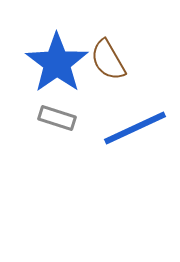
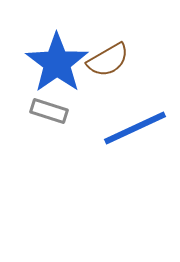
brown semicircle: rotated 90 degrees counterclockwise
gray rectangle: moved 8 px left, 7 px up
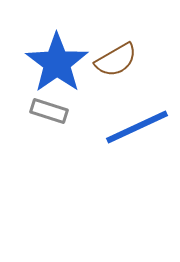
brown semicircle: moved 8 px right
blue line: moved 2 px right, 1 px up
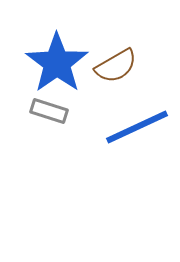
brown semicircle: moved 6 px down
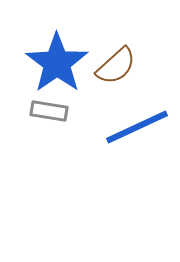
brown semicircle: rotated 12 degrees counterclockwise
gray rectangle: rotated 9 degrees counterclockwise
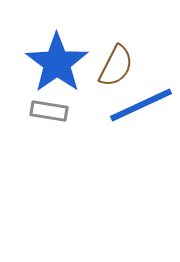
brown semicircle: rotated 21 degrees counterclockwise
blue line: moved 4 px right, 22 px up
